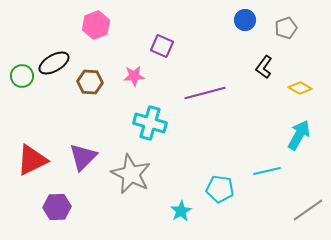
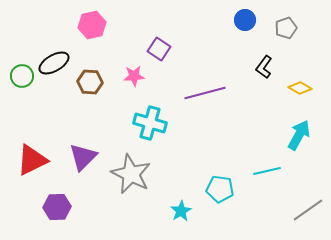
pink hexagon: moved 4 px left; rotated 8 degrees clockwise
purple square: moved 3 px left, 3 px down; rotated 10 degrees clockwise
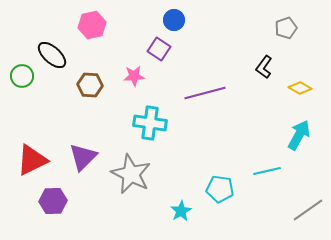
blue circle: moved 71 px left
black ellipse: moved 2 px left, 8 px up; rotated 72 degrees clockwise
brown hexagon: moved 3 px down
cyan cross: rotated 8 degrees counterclockwise
purple hexagon: moved 4 px left, 6 px up
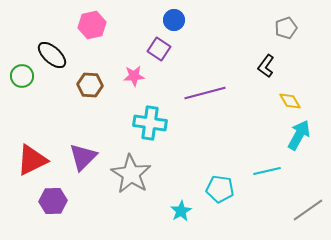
black L-shape: moved 2 px right, 1 px up
yellow diamond: moved 10 px left, 13 px down; rotated 30 degrees clockwise
gray star: rotated 6 degrees clockwise
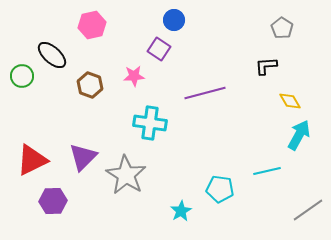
gray pentagon: moved 4 px left; rotated 20 degrees counterclockwise
black L-shape: rotated 50 degrees clockwise
brown hexagon: rotated 15 degrees clockwise
gray star: moved 5 px left, 1 px down
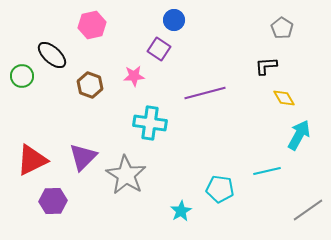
yellow diamond: moved 6 px left, 3 px up
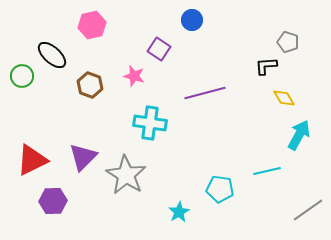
blue circle: moved 18 px right
gray pentagon: moved 6 px right, 14 px down; rotated 15 degrees counterclockwise
pink star: rotated 20 degrees clockwise
cyan star: moved 2 px left, 1 px down
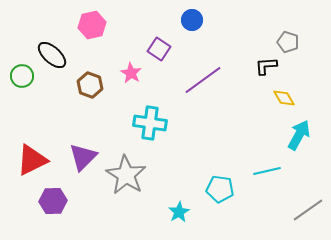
pink star: moved 3 px left, 3 px up; rotated 15 degrees clockwise
purple line: moved 2 px left, 13 px up; rotated 21 degrees counterclockwise
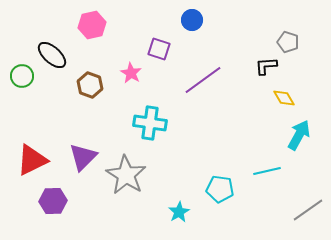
purple square: rotated 15 degrees counterclockwise
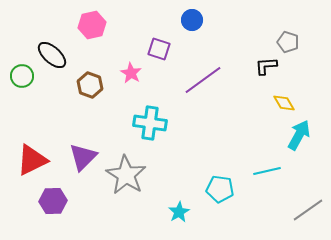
yellow diamond: moved 5 px down
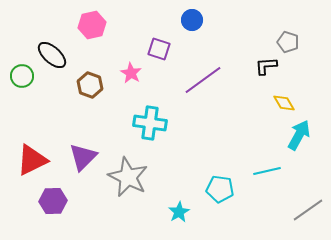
gray star: moved 2 px right, 2 px down; rotated 6 degrees counterclockwise
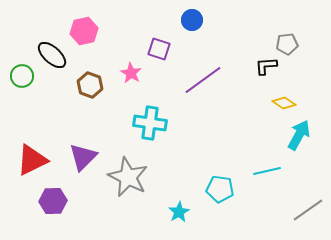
pink hexagon: moved 8 px left, 6 px down
gray pentagon: moved 1 px left, 2 px down; rotated 25 degrees counterclockwise
yellow diamond: rotated 25 degrees counterclockwise
